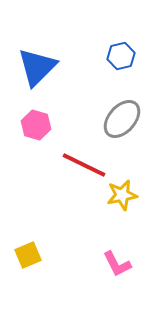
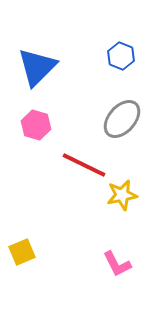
blue hexagon: rotated 24 degrees counterclockwise
yellow square: moved 6 px left, 3 px up
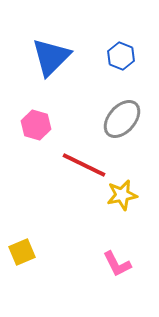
blue triangle: moved 14 px right, 10 px up
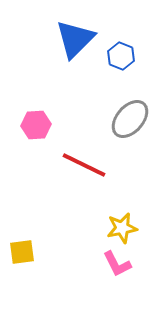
blue triangle: moved 24 px right, 18 px up
gray ellipse: moved 8 px right
pink hexagon: rotated 20 degrees counterclockwise
yellow star: moved 33 px down
yellow square: rotated 16 degrees clockwise
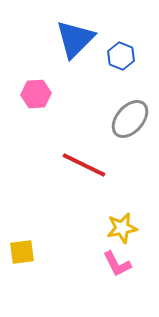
pink hexagon: moved 31 px up
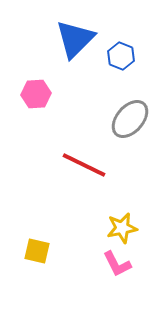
yellow square: moved 15 px right, 1 px up; rotated 20 degrees clockwise
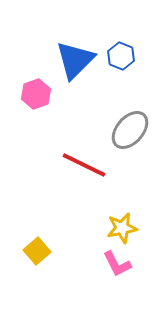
blue triangle: moved 21 px down
pink hexagon: rotated 16 degrees counterclockwise
gray ellipse: moved 11 px down
yellow square: rotated 36 degrees clockwise
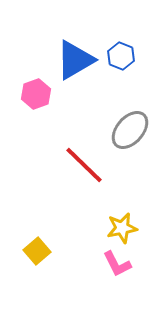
blue triangle: rotated 15 degrees clockwise
red line: rotated 18 degrees clockwise
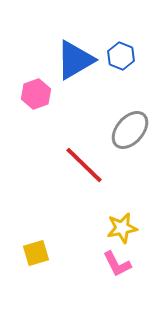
yellow square: moved 1 px left, 2 px down; rotated 24 degrees clockwise
